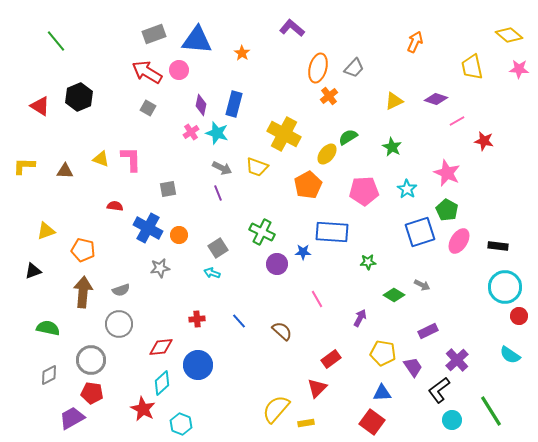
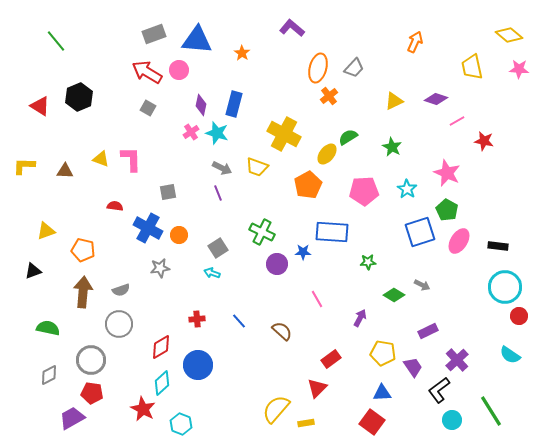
gray square at (168, 189): moved 3 px down
red diamond at (161, 347): rotated 25 degrees counterclockwise
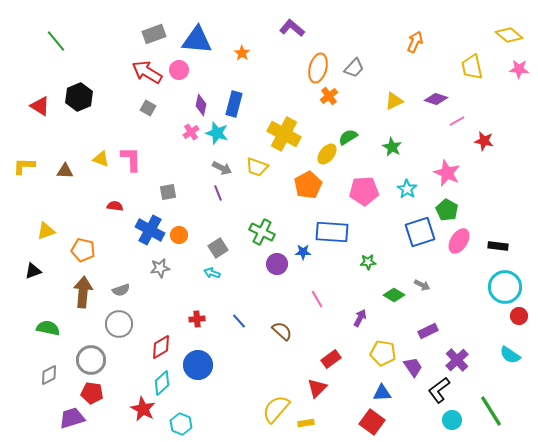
blue cross at (148, 228): moved 2 px right, 2 px down
purple trapezoid at (72, 418): rotated 12 degrees clockwise
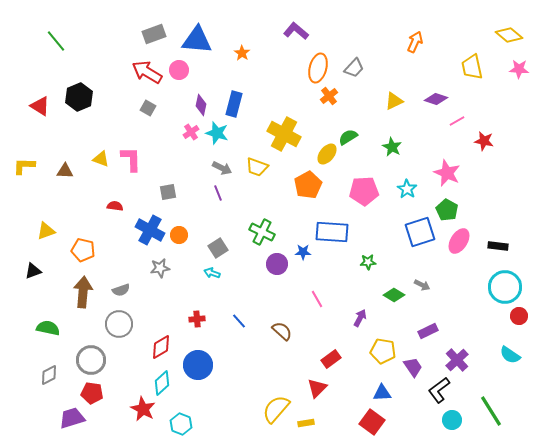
purple L-shape at (292, 28): moved 4 px right, 3 px down
yellow pentagon at (383, 353): moved 2 px up
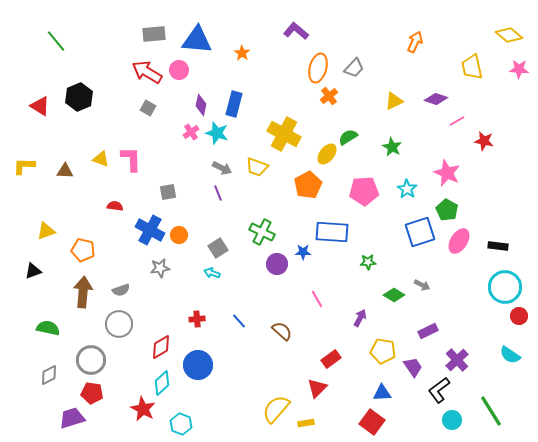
gray rectangle at (154, 34): rotated 15 degrees clockwise
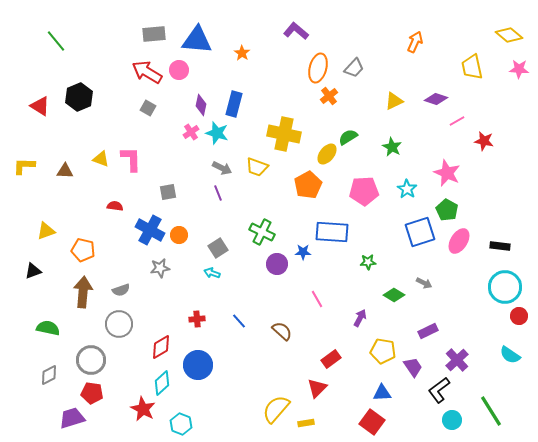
yellow cross at (284, 134): rotated 16 degrees counterclockwise
black rectangle at (498, 246): moved 2 px right
gray arrow at (422, 285): moved 2 px right, 2 px up
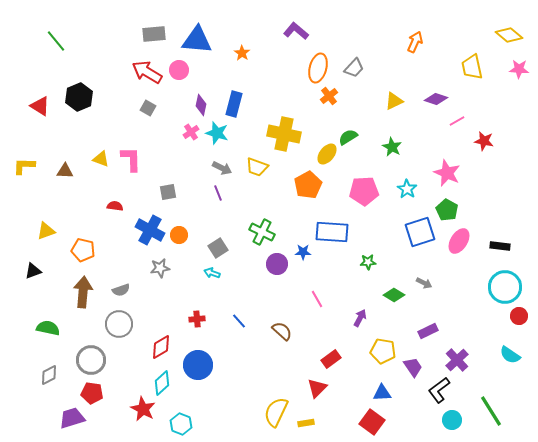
yellow semicircle at (276, 409): moved 3 px down; rotated 16 degrees counterclockwise
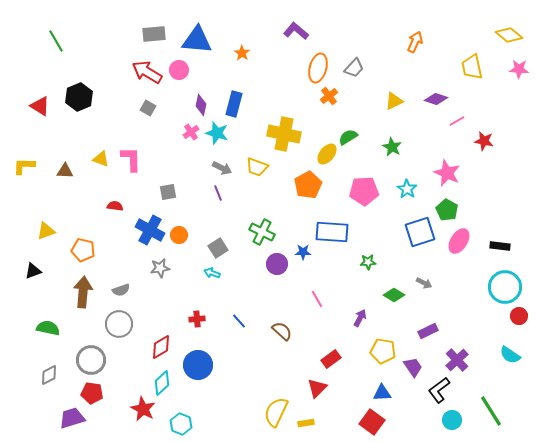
green line at (56, 41): rotated 10 degrees clockwise
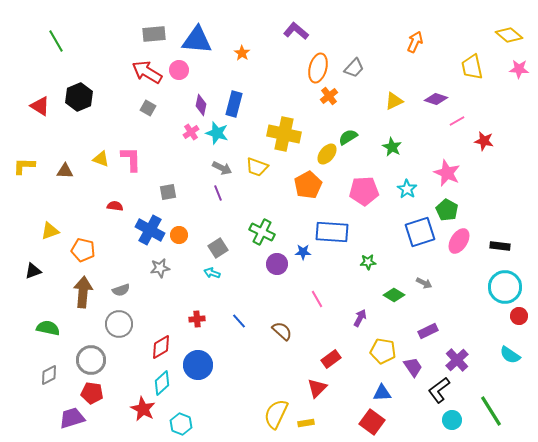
yellow triangle at (46, 231): moved 4 px right
yellow semicircle at (276, 412): moved 2 px down
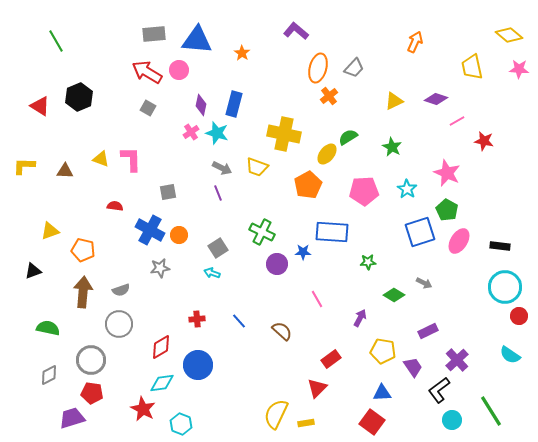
cyan diamond at (162, 383): rotated 35 degrees clockwise
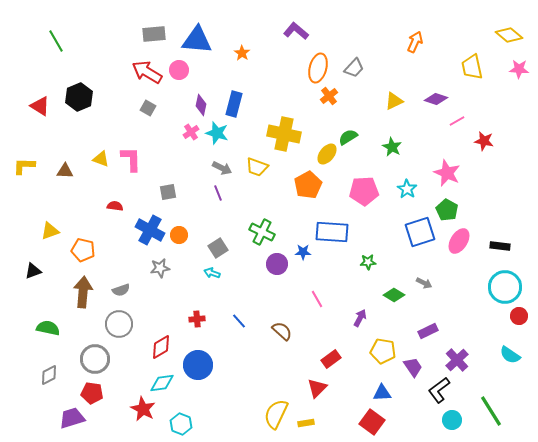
gray circle at (91, 360): moved 4 px right, 1 px up
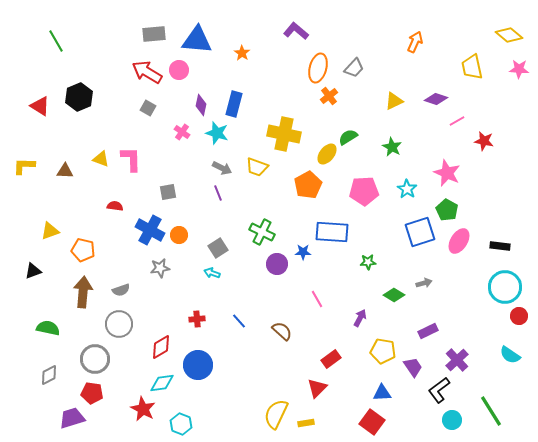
pink cross at (191, 132): moved 9 px left; rotated 21 degrees counterclockwise
gray arrow at (424, 283): rotated 42 degrees counterclockwise
